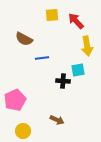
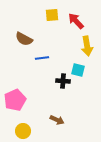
cyan square: rotated 24 degrees clockwise
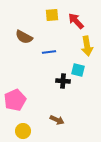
brown semicircle: moved 2 px up
blue line: moved 7 px right, 6 px up
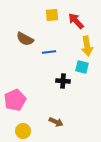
brown semicircle: moved 1 px right, 2 px down
cyan square: moved 4 px right, 3 px up
brown arrow: moved 1 px left, 2 px down
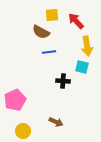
brown semicircle: moved 16 px right, 7 px up
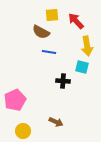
blue line: rotated 16 degrees clockwise
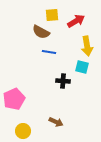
red arrow: rotated 102 degrees clockwise
pink pentagon: moved 1 px left, 1 px up
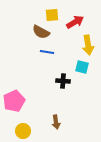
red arrow: moved 1 px left, 1 px down
yellow arrow: moved 1 px right, 1 px up
blue line: moved 2 px left
pink pentagon: moved 2 px down
brown arrow: rotated 56 degrees clockwise
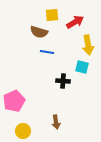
brown semicircle: moved 2 px left; rotated 12 degrees counterclockwise
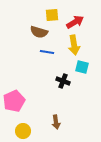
yellow arrow: moved 14 px left
black cross: rotated 16 degrees clockwise
